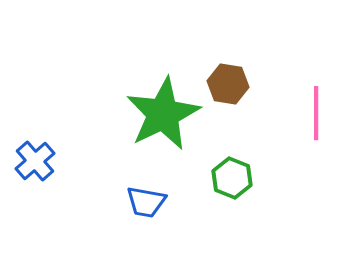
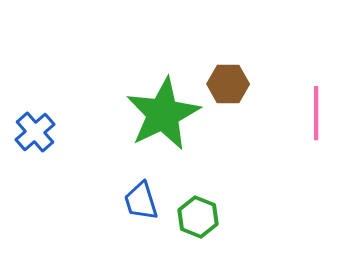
brown hexagon: rotated 9 degrees counterclockwise
blue cross: moved 29 px up
green hexagon: moved 34 px left, 39 px down
blue trapezoid: moved 5 px left, 1 px up; rotated 63 degrees clockwise
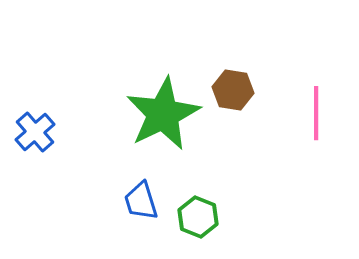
brown hexagon: moved 5 px right, 6 px down; rotated 9 degrees clockwise
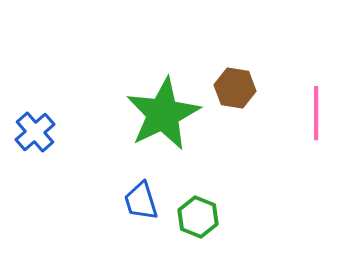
brown hexagon: moved 2 px right, 2 px up
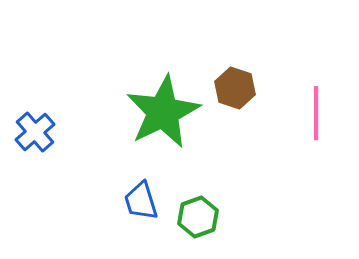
brown hexagon: rotated 9 degrees clockwise
green star: moved 2 px up
green hexagon: rotated 18 degrees clockwise
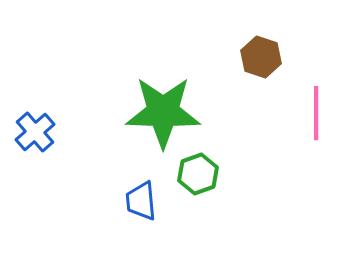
brown hexagon: moved 26 px right, 31 px up
green star: rotated 28 degrees clockwise
blue trapezoid: rotated 12 degrees clockwise
green hexagon: moved 43 px up
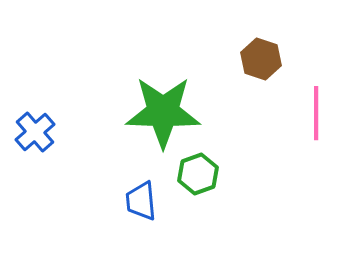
brown hexagon: moved 2 px down
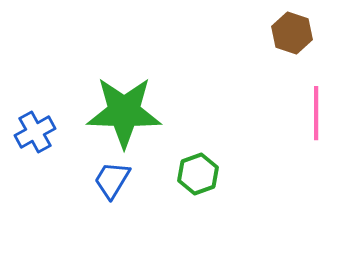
brown hexagon: moved 31 px right, 26 px up
green star: moved 39 px left
blue cross: rotated 12 degrees clockwise
blue trapezoid: moved 29 px left, 21 px up; rotated 36 degrees clockwise
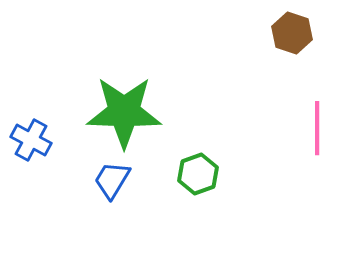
pink line: moved 1 px right, 15 px down
blue cross: moved 4 px left, 8 px down; rotated 33 degrees counterclockwise
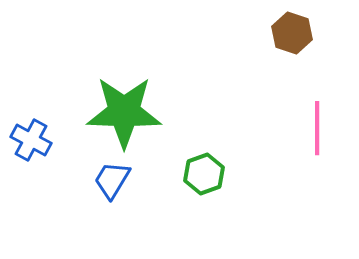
green hexagon: moved 6 px right
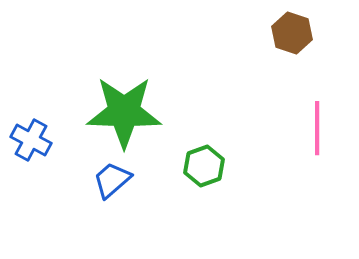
green hexagon: moved 8 px up
blue trapezoid: rotated 18 degrees clockwise
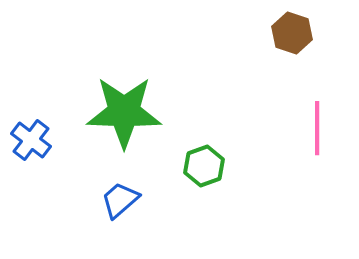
blue cross: rotated 9 degrees clockwise
blue trapezoid: moved 8 px right, 20 px down
